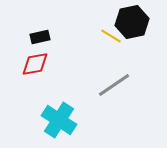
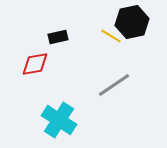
black rectangle: moved 18 px right
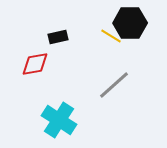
black hexagon: moved 2 px left, 1 px down; rotated 12 degrees clockwise
gray line: rotated 8 degrees counterclockwise
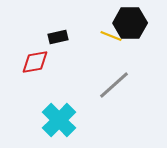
yellow line: rotated 10 degrees counterclockwise
red diamond: moved 2 px up
cyan cross: rotated 12 degrees clockwise
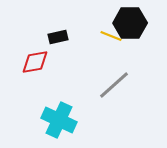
cyan cross: rotated 20 degrees counterclockwise
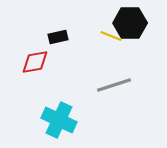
gray line: rotated 24 degrees clockwise
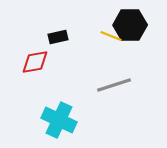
black hexagon: moved 2 px down
